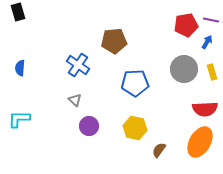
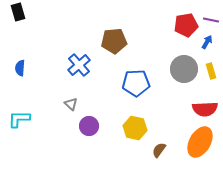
blue cross: moved 1 px right; rotated 15 degrees clockwise
yellow rectangle: moved 1 px left, 1 px up
blue pentagon: moved 1 px right
gray triangle: moved 4 px left, 4 px down
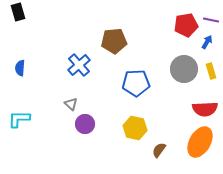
purple circle: moved 4 px left, 2 px up
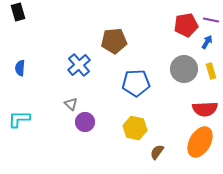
purple circle: moved 2 px up
brown semicircle: moved 2 px left, 2 px down
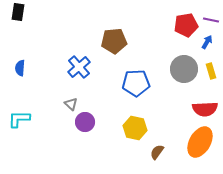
black rectangle: rotated 24 degrees clockwise
blue cross: moved 2 px down
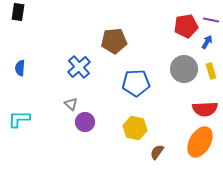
red pentagon: moved 1 px down
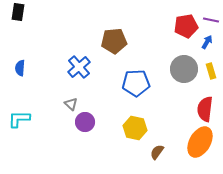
red semicircle: rotated 100 degrees clockwise
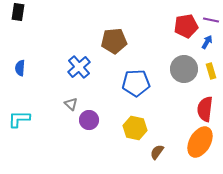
purple circle: moved 4 px right, 2 px up
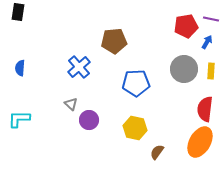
purple line: moved 1 px up
yellow rectangle: rotated 21 degrees clockwise
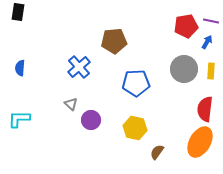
purple line: moved 2 px down
purple circle: moved 2 px right
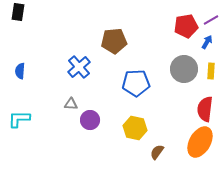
purple line: moved 1 px up; rotated 42 degrees counterclockwise
blue semicircle: moved 3 px down
gray triangle: rotated 40 degrees counterclockwise
purple circle: moved 1 px left
